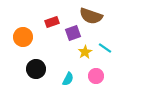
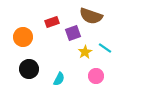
black circle: moved 7 px left
cyan semicircle: moved 9 px left
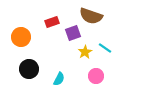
orange circle: moved 2 px left
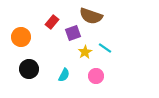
red rectangle: rotated 32 degrees counterclockwise
cyan semicircle: moved 5 px right, 4 px up
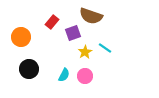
pink circle: moved 11 px left
